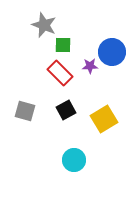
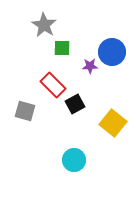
gray star: rotated 10 degrees clockwise
green square: moved 1 px left, 3 px down
red rectangle: moved 7 px left, 12 px down
black square: moved 9 px right, 6 px up
yellow square: moved 9 px right, 4 px down; rotated 20 degrees counterclockwise
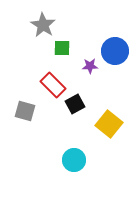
gray star: moved 1 px left
blue circle: moved 3 px right, 1 px up
yellow square: moved 4 px left, 1 px down
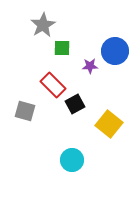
gray star: rotated 10 degrees clockwise
cyan circle: moved 2 px left
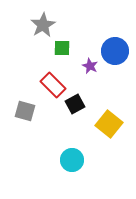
purple star: rotated 28 degrees clockwise
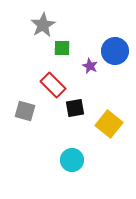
black square: moved 4 px down; rotated 18 degrees clockwise
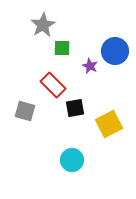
yellow square: rotated 24 degrees clockwise
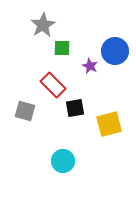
yellow square: rotated 12 degrees clockwise
cyan circle: moved 9 px left, 1 px down
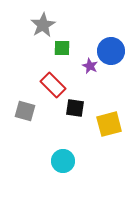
blue circle: moved 4 px left
black square: rotated 18 degrees clockwise
